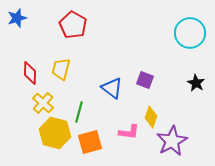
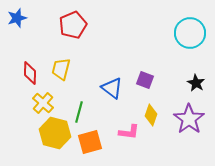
red pentagon: rotated 20 degrees clockwise
yellow diamond: moved 2 px up
purple star: moved 17 px right, 22 px up; rotated 8 degrees counterclockwise
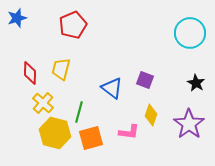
purple star: moved 5 px down
orange square: moved 1 px right, 4 px up
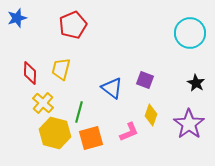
pink L-shape: rotated 30 degrees counterclockwise
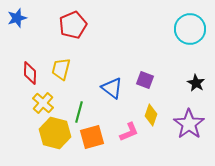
cyan circle: moved 4 px up
orange square: moved 1 px right, 1 px up
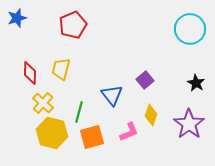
purple square: rotated 30 degrees clockwise
blue triangle: moved 7 px down; rotated 15 degrees clockwise
yellow hexagon: moved 3 px left
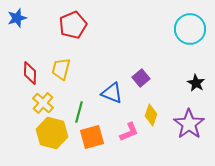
purple square: moved 4 px left, 2 px up
blue triangle: moved 2 px up; rotated 30 degrees counterclockwise
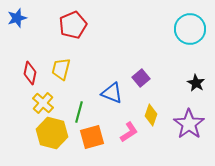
red diamond: rotated 10 degrees clockwise
pink L-shape: rotated 10 degrees counterclockwise
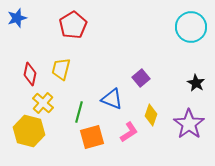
red pentagon: rotated 8 degrees counterclockwise
cyan circle: moved 1 px right, 2 px up
red diamond: moved 1 px down
blue triangle: moved 6 px down
yellow hexagon: moved 23 px left, 2 px up
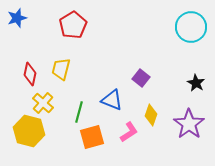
purple square: rotated 12 degrees counterclockwise
blue triangle: moved 1 px down
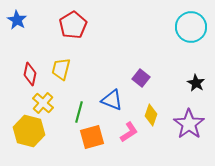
blue star: moved 2 px down; rotated 24 degrees counterclockwise
